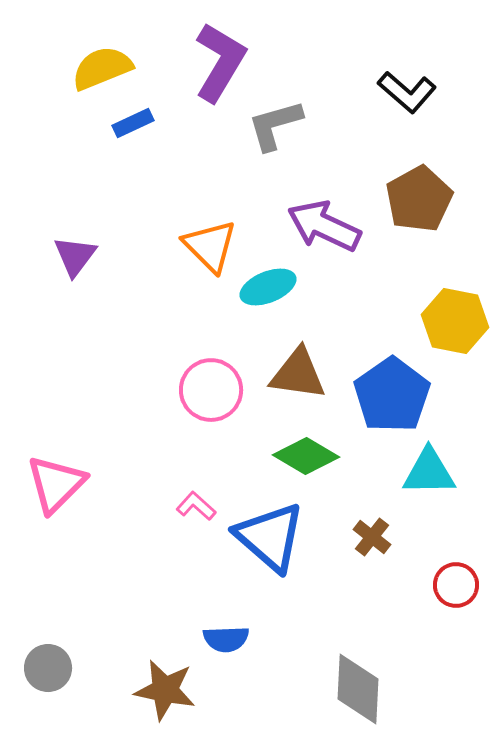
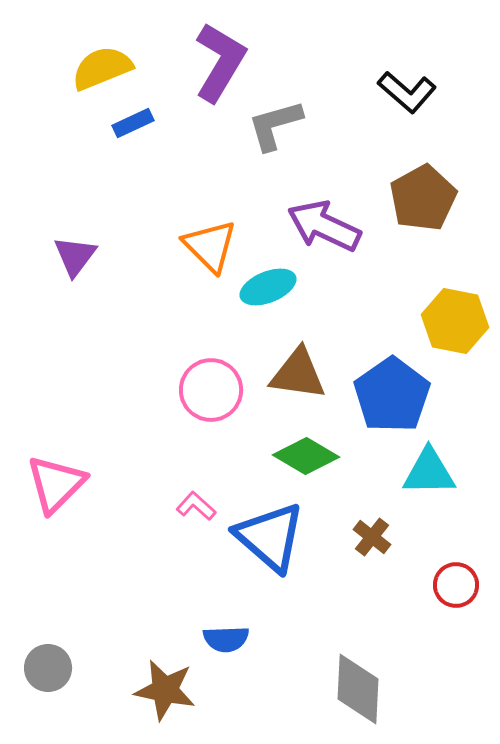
brown pentagon: moved 4 px right, 1 px up
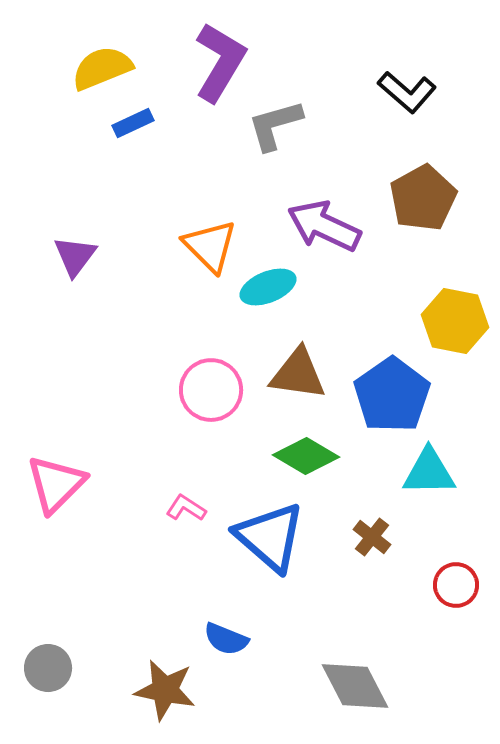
pink L-shape: moved 10 px left, 2 px down; rotated 9 degrees counterclockwise
blue semicircle: rotated 24 degrees clockwise
gray diamond: moved 3 px left, 3 px up; rotated 30 degrees counterclockwise
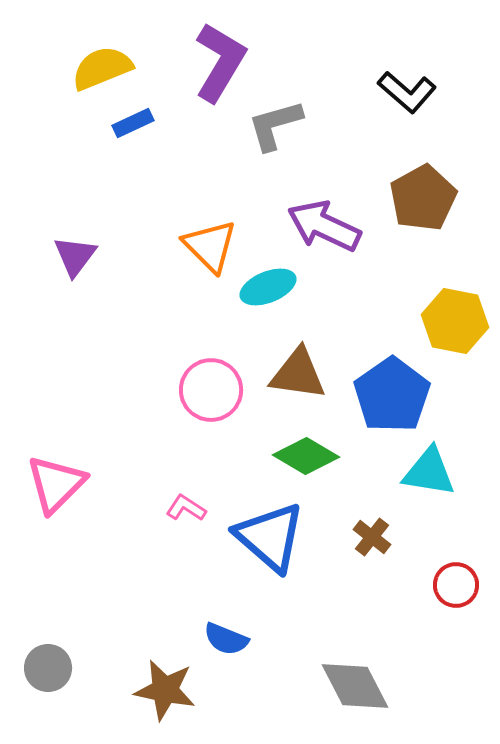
cyan triangle: rotated 10 degrees clockwise
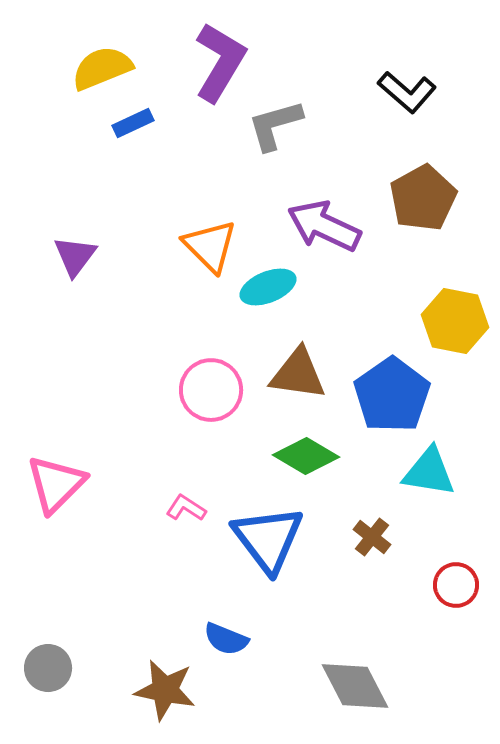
blue triangle: moved 2 px left, 2 px down; rotated 12 degrees clockwise
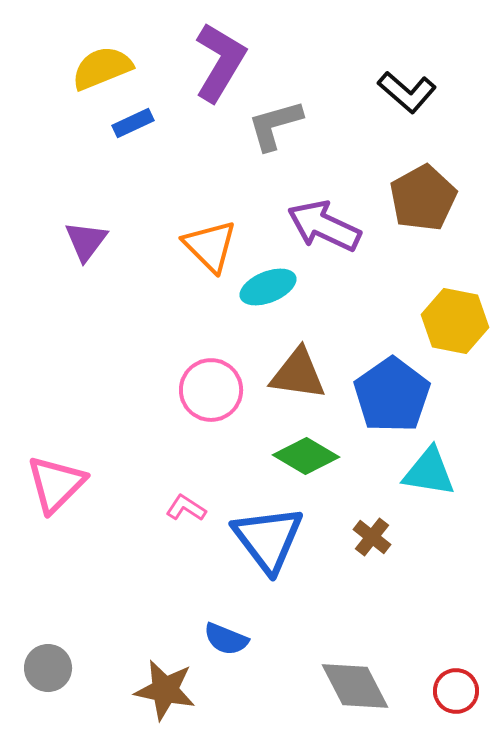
purple triangle: moved 11 px right, 15 px up
red circle: moved 106 px down
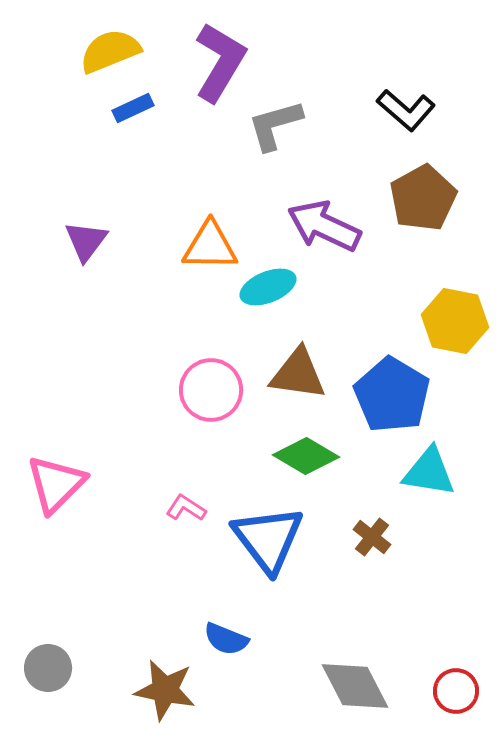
yellow semicircle: moved 8 px right, 17 px up
black L-shape: moved 1 px left, 18 px down
blue rectangle: moved 15 px up
orange triangle: rotated 44 degrees counterclockwise
blue pentagon: rotated 6 degrees counterclockwise
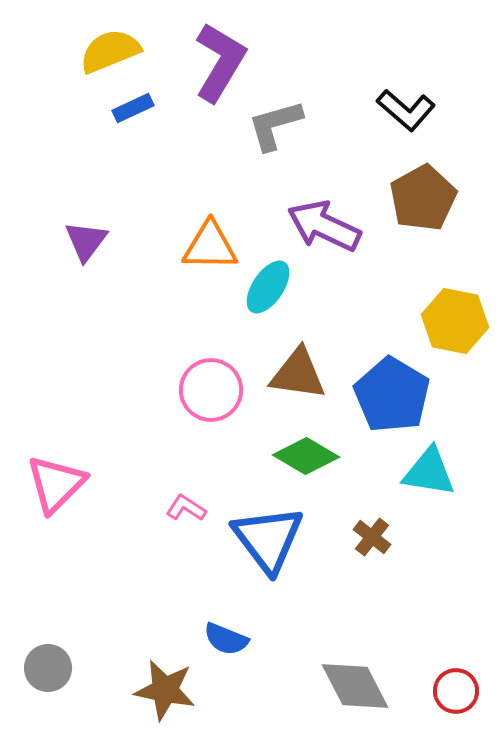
cyan ellipse: rotated 34 degrees counterclockwise
